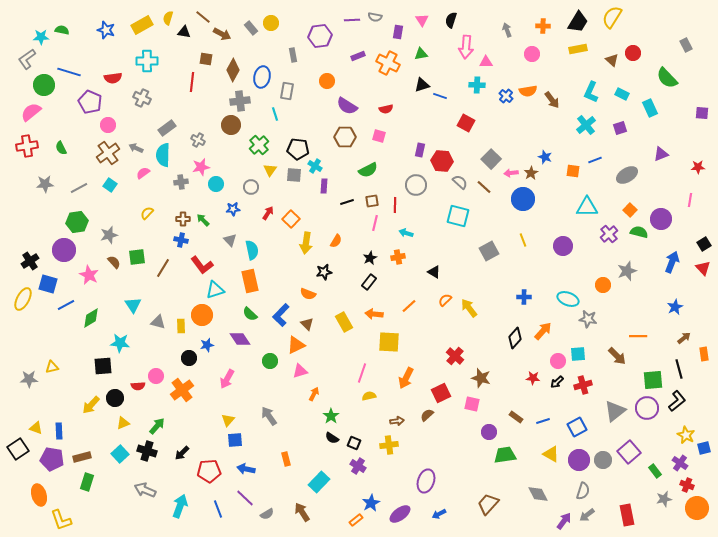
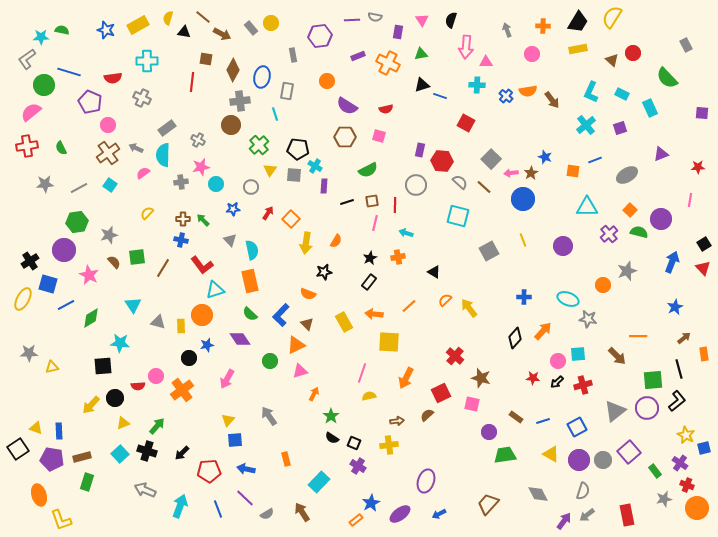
yellow rectangle at (142, 25): moved 4 px left
gray star at (29, 379): moved 26 px up
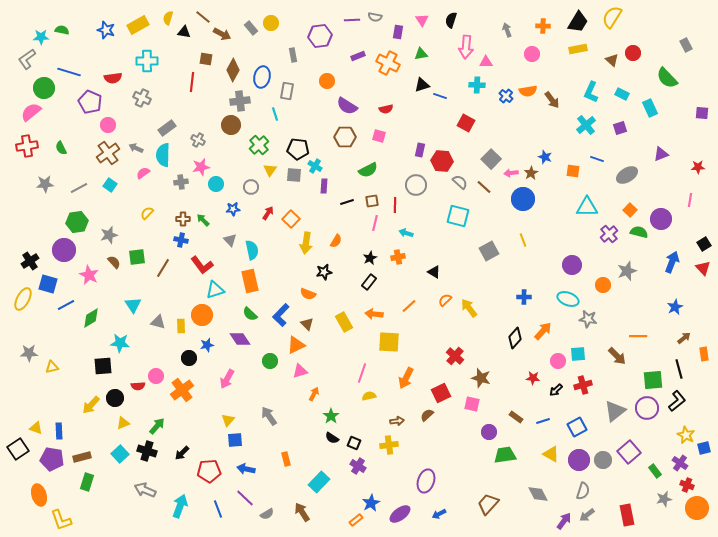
green circle at (44, 85): moved 3 px down
blue line at (595, 160): moved 2 px right, 1 px up; rotated 40 degrees clockwise
purple circle at (563, 246): moved 9 px right, 19 px down
black arrow at (557, 382): moved 1 px left, 8 px down
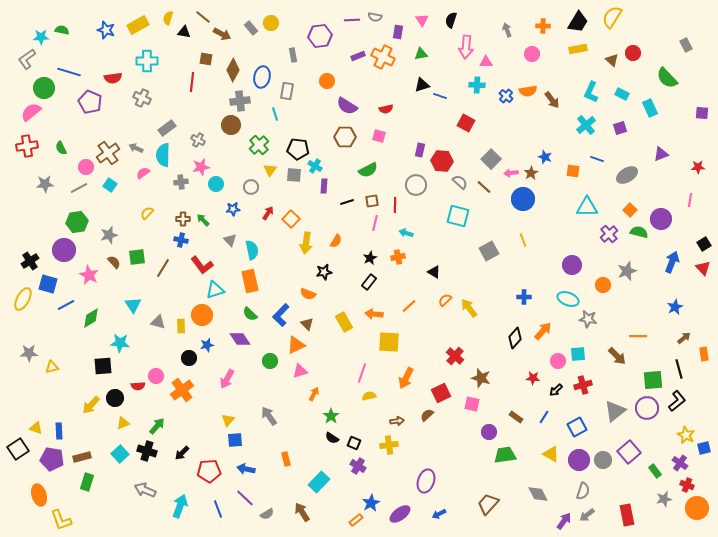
orange cross at (388, 63): moved 5 px left, 6 px up
pink circle at (108, 125): moved 22 px left, 42 px down
blue line at (543, 421): moved 1 px right, 4 px up; rotated 40 degrees counterclockwise
